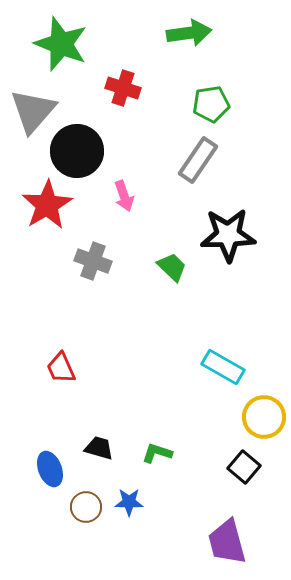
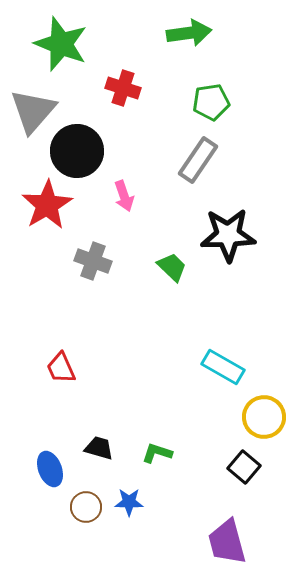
green pentagon: moved 2 px up
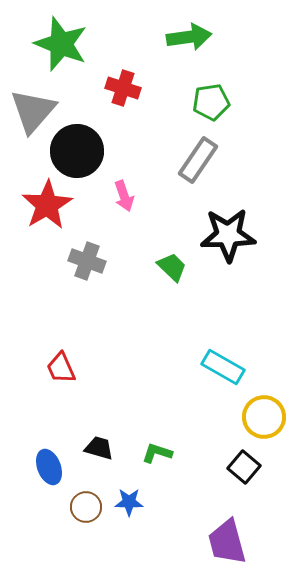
green arrow: moved 4 px down
gray cross: moved 6 px left
blue ellipse: moved 1 px left, 2 px up
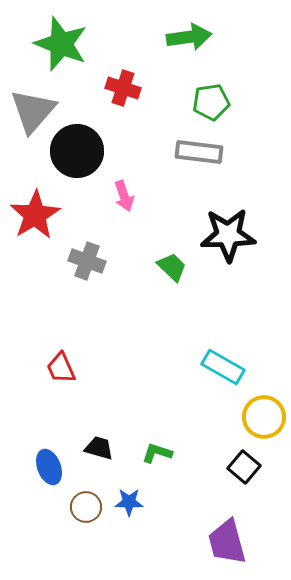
gray rectangle: moved 1 px right, 8 px up; rotated 63 degrees clockwise
red star: moved 12 px left, 10 px down
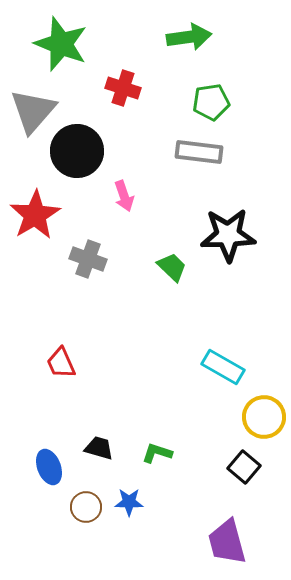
gray cross: moved 1 px right, 2 px up
red trapezoid: moved 5 px up
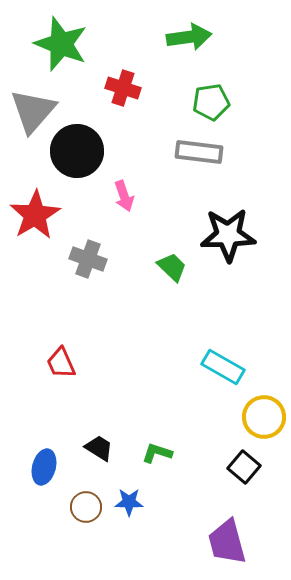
black trapezoid: rotated 16 degrees clockwise
blue ellipse: moved 5 px left; rotated 36 degrees clockwise
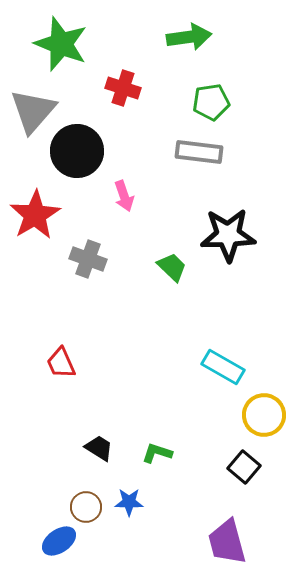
yellow circle: moved 2 px up
blue ellipse: moved 15 px right, 74 px down; rotated 40 degrees clockwise
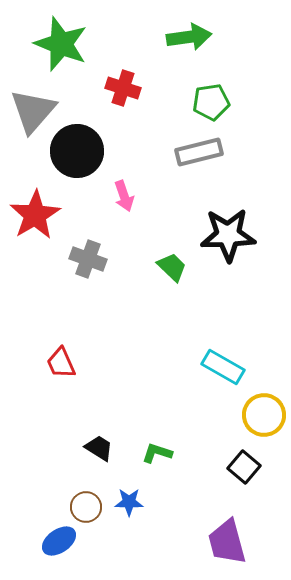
gray rectangle: rotated 21 degrees counterclockwise
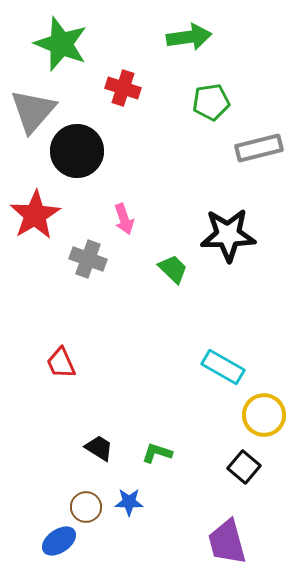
gray rectangle: moved 60 px right, 4 px up
pink arrow: moved 23 px down
green trapezoid: moved 1 px right, 2 px down
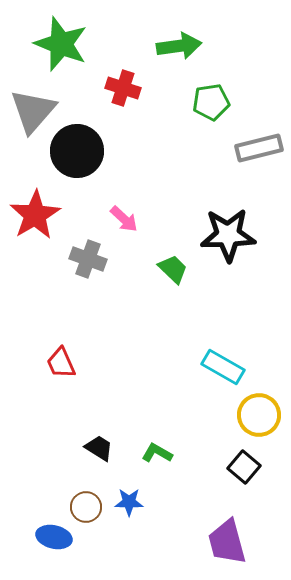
green arrow: moved 10 px left, 9 px down
pink arrow: rotated 28 degrees counterclockwise
yellow circle: moved 5 px left
green L-shape: rotated 12 degrees clockwise
blue ellipse: moved 5 px left, 4 px up; rotated 48 degrees clockwise
